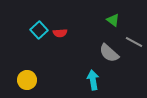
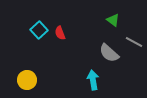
red semicircle: rotated 72 degrees clockwise
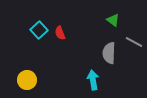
gray semicircle: rotated 50 degrees clockwise
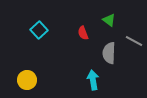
green triangle: moved 4 px left
red semicircle: moved 23 px right
gray line: moved 1 px up
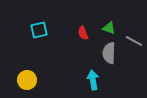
green triangle: moved 8 px down; rotated 16 degrees counterclockwise
cyan square: rotated 30 degrees clockwise
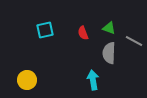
cyan square: moved 6 px right
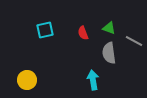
gray semicircle: rotated 10 degrees counterclockwise
